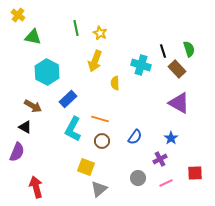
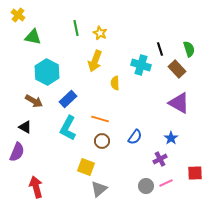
black line: moved 3 px left, 2 px up
brown arrow: moved 1 px right, 5 px up
cyan L-shape: moved 5 px left, 1 px up
gray circle: moved 8 px right, 8 px down
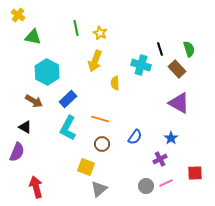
brown circle: moved 3 px down
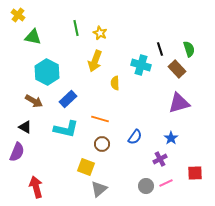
purple triangle: rotated 45 degrees counterclockwise
cyan L-shape: moved 2 px left, 1 px down; rotated 105 degrees counterclockwise
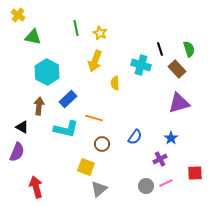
brown arrow: moved 5 px right, 5 px down; rotated 114 degrees counterclockwise
orange line: moved 6 px left, 1 px up
black triangle: moved 3 px left
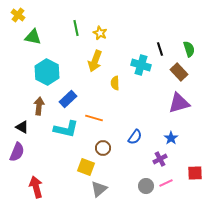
brown rectangle: moved 2 px right, 3 px down
brown circle: moved 1 px right, 4 px down
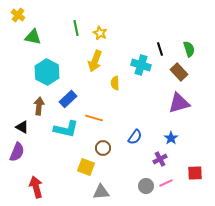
gray triangle: moved 2 px right, 3 px down; rotated 36 degrees clockwise
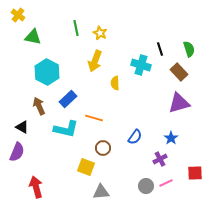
brown arrow: rotated 30 degrees counterclockwise
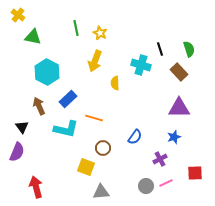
purple triangle: moved 5 px down; rotated 15 degrees clockwise
black triangle: rotated 24 degrees clockwise
blue star: moved 3 px right, 1 px up; rotated 16 degrees clockwise
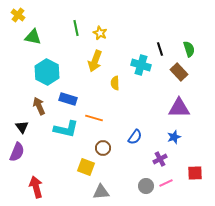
blue rectangle: rotated 60 degrees clockwise
